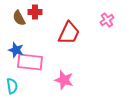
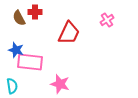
pink star: moved 4 px left, 4 px down
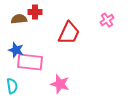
brown semicircle: moved 1 px down; rotated 112 degrees clockwise
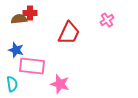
red cross: moved 5 px left, 1 px down
pink rectangle: moved 2 px right, 4 px down
cyan semicircle: moved 2 px up
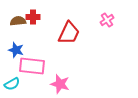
red cross: moved 3 px right, 4 px down
brown semicircle: moved 1 px left, 2 px down
cyan semicircle: rotated 70 degrees clockwise
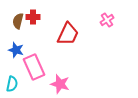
brown semicircle: rotated 70 degrees counterclockwise
red trapezoid: moved 1 px left, 1 px down
pink rectangle: moved 2 px right, 1 px down; rotated 60 degrees clockwise
cyan semicircle: rotated 49 degrees counterclockwise
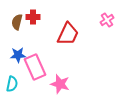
brown semicircle: moved 1 px left, 1 px down
blue star: moved 2 px right, 5 px down; rotated 21 degrees counterclockwise
pink rectangle: moved 1 px right
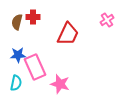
cyan semicircle: moved 4 px right, 1 px up
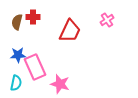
red trapezoid: moved 2 px right, 3 px up
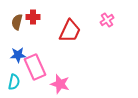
cyan semicircle: moved 2 px left, 1 px up
